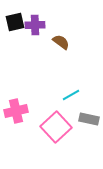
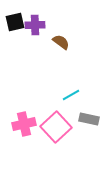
pink cross: moved 8 px right, 13 px down
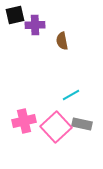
black square: moved 7 px up
brown semicircle: moved 1 px right, 1 px up; rotated 138 degrees counterclockwise
gray rectangle: moved 7 px left, 5 px down
pink cross: moved 3 px up
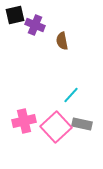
purple cross: rotated 24 degrees clockwise
cyan line: rotated 18 degrees counterclockwise
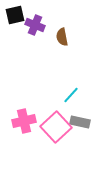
brown semicircle: moved 4 px up
gray rectangle: moved 2 px left, 2 px up
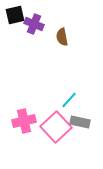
purple cross: moved 1 px left, 1 px up
cyan line: moved 2 px left, 5 px down
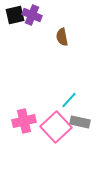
purple cross: moved 2 px left, 9 px up
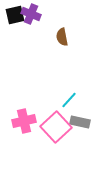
purple cross: moved 1 px left, 1 px up
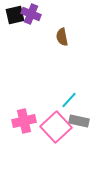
gray rectangle: moved 1 px left, 1 px up
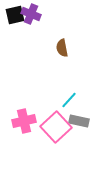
brown semicircle: moved 11 px down
